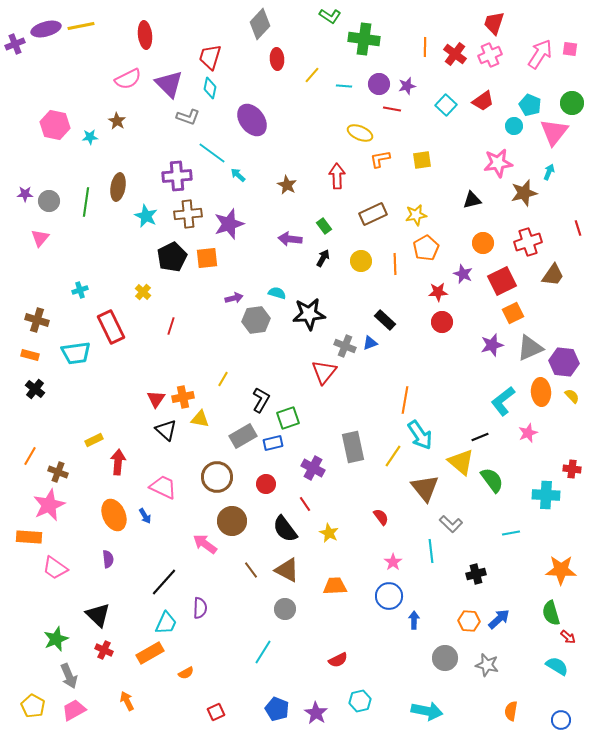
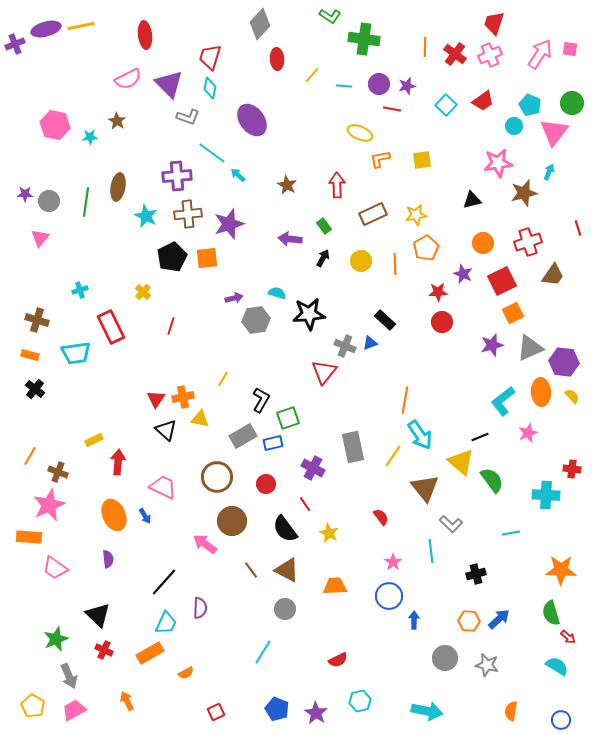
red arrow at (337, 176): moved 9 px down
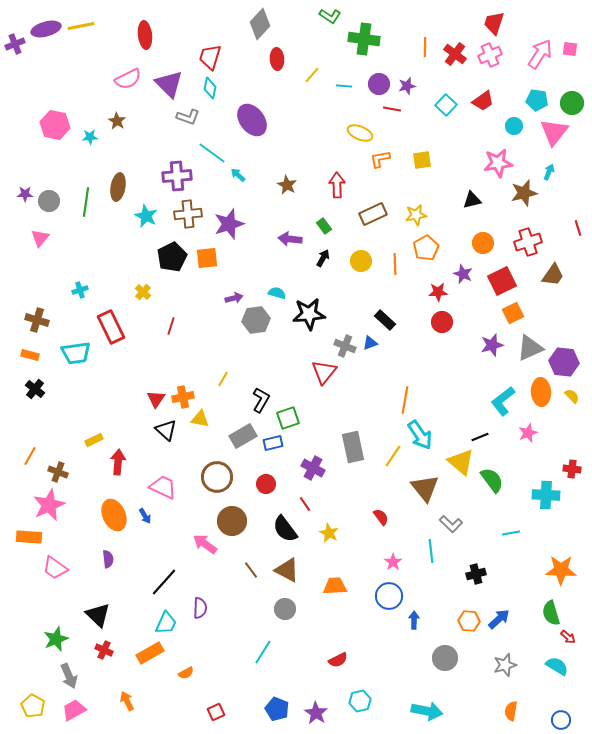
cyan pentagon at (530, 105): moved 7 px right, 5 px up; rotated 15 degrees counterclockwise
gray star at (487, 665): moved 18 px right; rotated 30 degrees counterclockwise
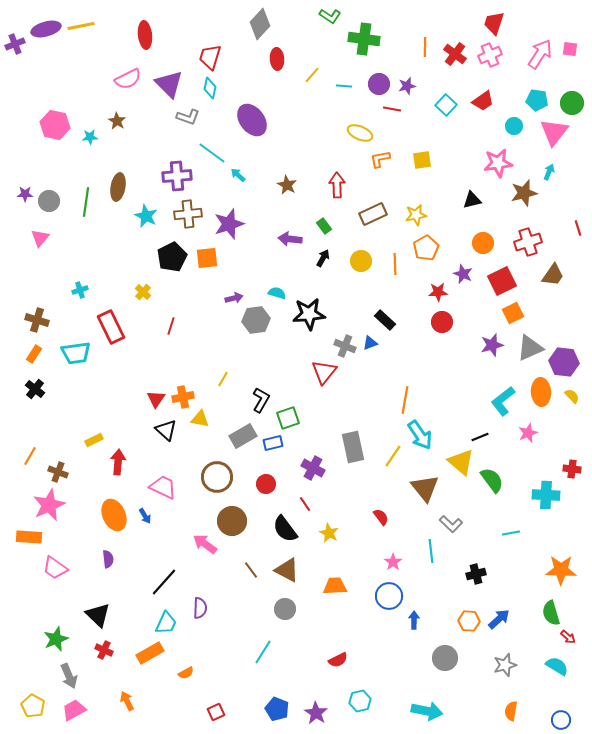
orange rectangle at (30, 355): moved 4 px right, 1 px up; rotated 72 degrees counterclockwise
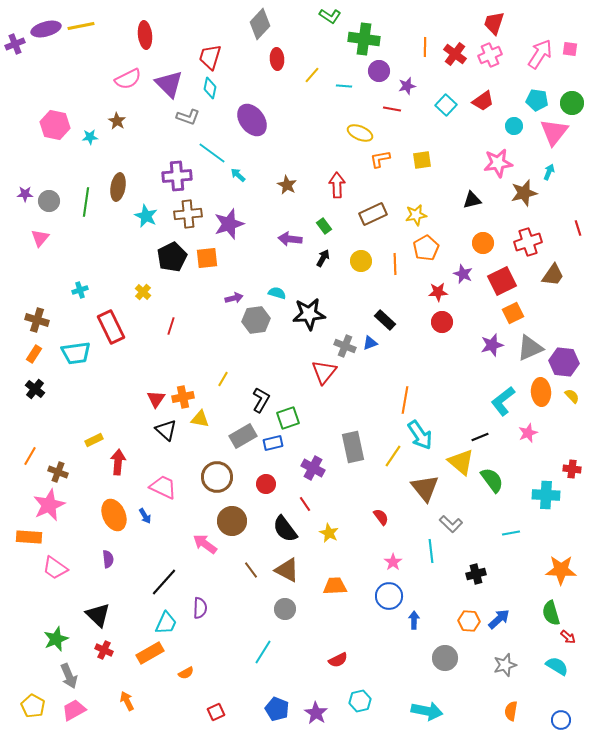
purple circle at (379, 84): moved 13 px up
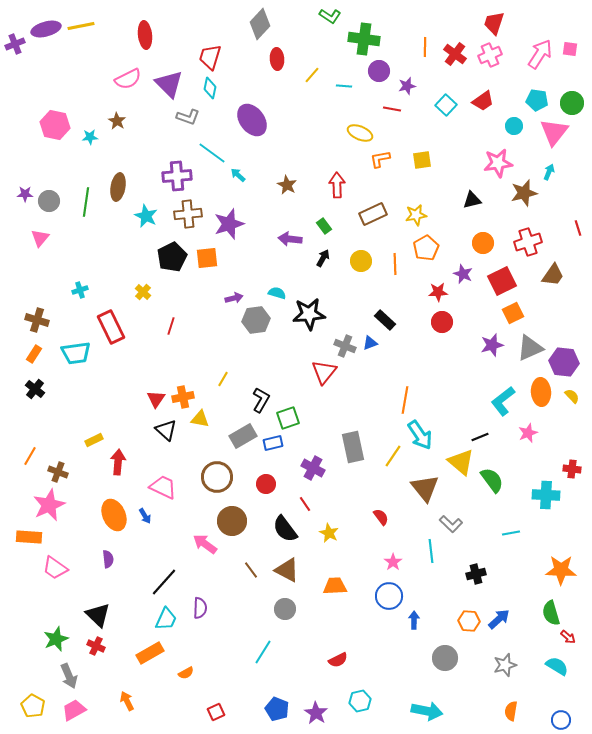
cyan trapezoid at (166, 623): moved 4 px up
red cross at (104, 650): moved 8 px left, 4 px up
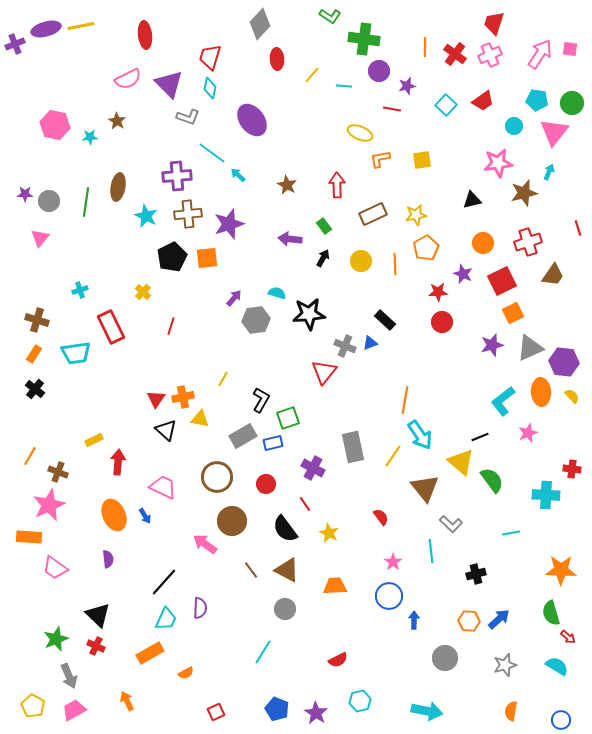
purple arrow at (234, 298): rotated 36 degrees counterclockwise
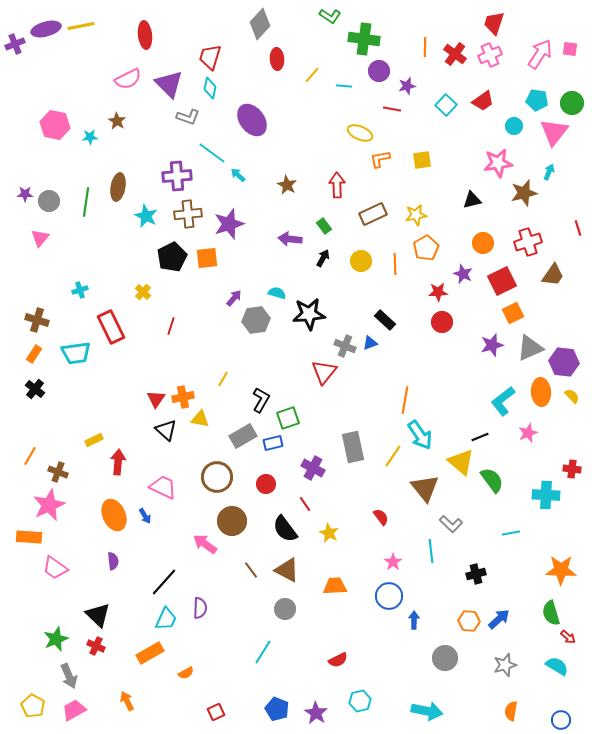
purple semicircle at (108, 559): moved 5 px right, 2 px down
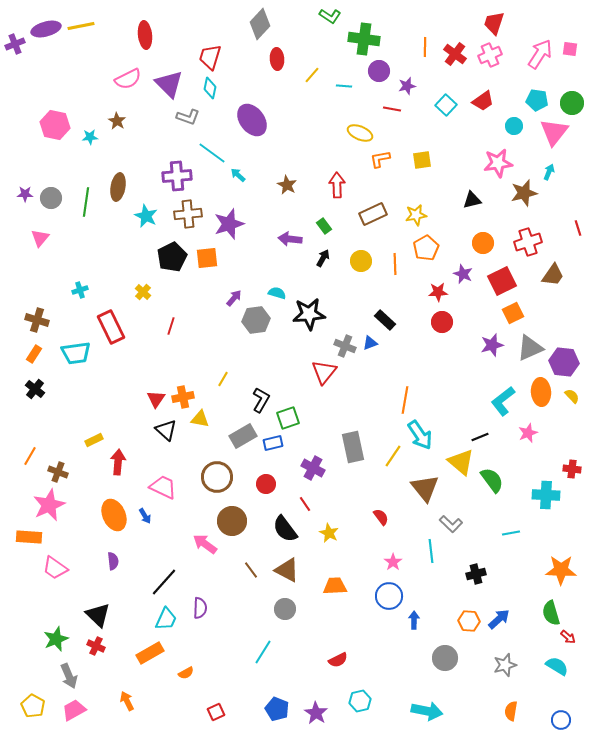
gray circle at (49, 201): moved 2 px right, 3 px up
